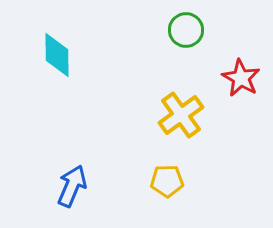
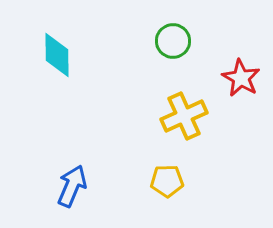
green circle: moved 13 px left, 11 px down
yellow cross: moved 3 px right, 1 px down; rotated 12 degrees clockwise
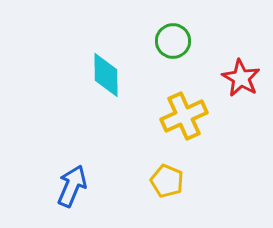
cyan diamond: moved 49 px right, 20 px down
yellow pentagon: rotated 24 degrees clockwise
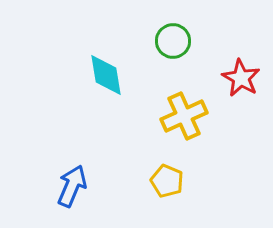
cyan diamond: rotated 9 degrees counterclockwise
